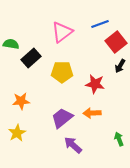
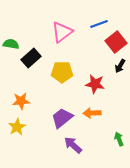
blue line: moved 1 px left
yellow star: moved 6 px up
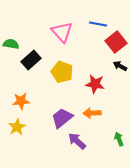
blue line: moved 1 px left; rotated 30 degrees clockwise
pink triangle: rotated 35 degrees counterclockwise
black rectangle: moved 2 px down
black arrow: rotated 88 degrees clockwise
yellow pentagon: rotated 20 degrees clockwise
purple arrow: moved 4 px right, 4 px up
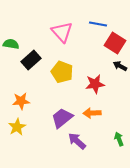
red square: moved 1 px left, 1 px down; rotated 20 degrees counterclockwise
red star: rotated 18 degrees counterclockwise
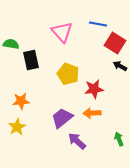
black rectangle: rotated 60 degrees counterclockwise
yellow pentagon: moved 6 px right, 2 px down
red star: moved 1 px left, 5 px down
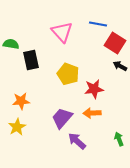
purple trapezoid: rotated 10 degrees counterclockwise
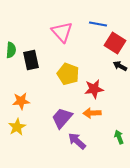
green semicircle: moved 6 px down; rotated 84 degrees clockwise
green arrow: moved 2 px up
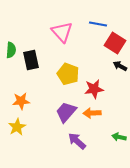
purple trapezoid: moved 4 px right, 6 px up
green arrow: rotated 56 degrees counterclockwise
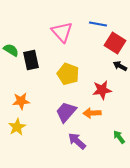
green semicircle: rotated 63 degrees counterclockwise
red star: moved 8 px right, 1 px down
green arrow: rotated 40 degrees clockwise
